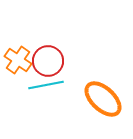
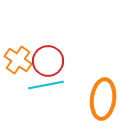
orange ellipse: rotated 54 degrees clockwise
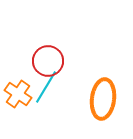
orange cross: moved 34 px down
cyan line: moved 2 px down; rotated 48 degrees counterclockwise
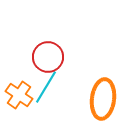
red circle: moved 4 px up
orange cross: moved 1 px right, 1 px down
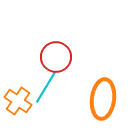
red circle: moved 8 px right
orange cross: moved 1 px left, 6 px down
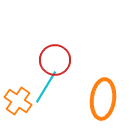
red circle: moved 1 px left, 3 px down
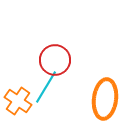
orange ellipse: moved 2 px right
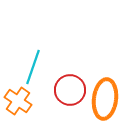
red circle: moved 15 px right, 30 px down
cyan line: moved 13 px left, 20 px up; rotated 12 degrees counterclockwise
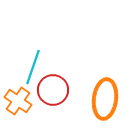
red circle: moved 17 px left
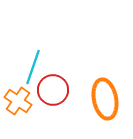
orange ellipse: rotated 18 degrees counterclockwise
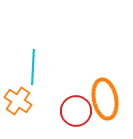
cyan line: rotated 16 degrees counterclockwise
red circle: moved 23 px right, 21 px down
